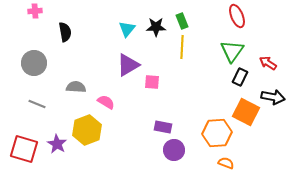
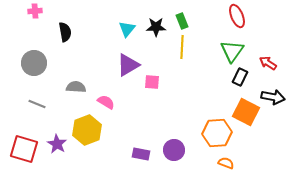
purple rectangle: moved 22 px left, 27 px down
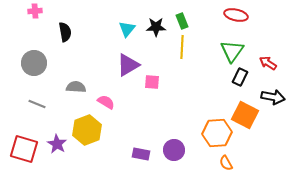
red ellipse: moved 1 px left, 1 px up; rotated 55 degrees counterclockwise
orange square: moved 1 px left, 3 px down
orange semicircle: rotated 140 degrees counterclockwise
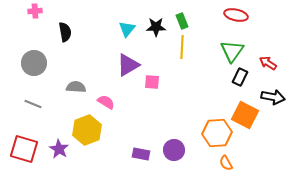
gray line: moved 4 px left
purple star: moved 2 px right, 5 px down
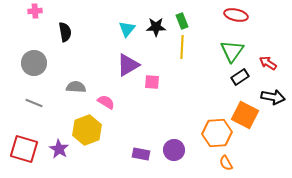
black rectangle: rotated 30 degrees clockwise
gray line: moved 1 px right, 1 px up
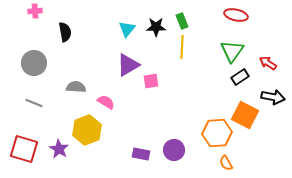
pink square: moved 1 px left, 1 px up; rotated 14 degrees counterclockwise
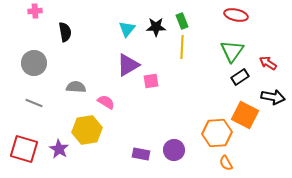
yellow hexagon: rotated 12 degrees clockwise
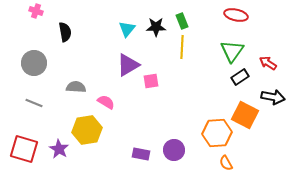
pink cross: moved 1 px right; rotated 24 degrees clockwise
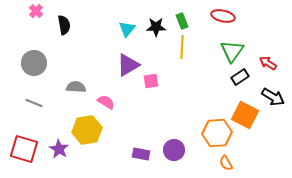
pink cross: rotated 24 degrees clockwise
red ellipse: moved 13 px left, 1 px down
black semicircle: moved 1 px left, 7 px up
black arrow: rotated 20 degrees clockwise
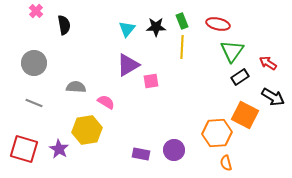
red ellipse: moved 5 px left, 8 px down
orange semicircle: rotated 14 degrees clockwise
